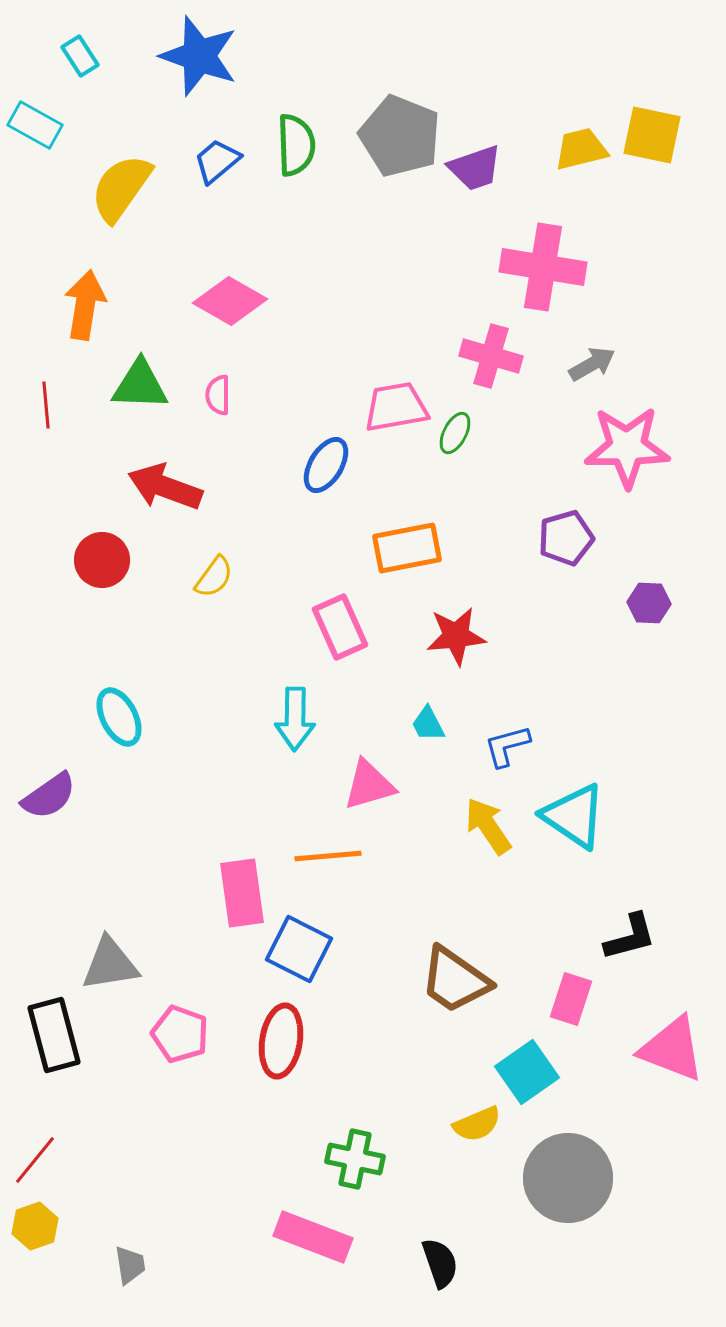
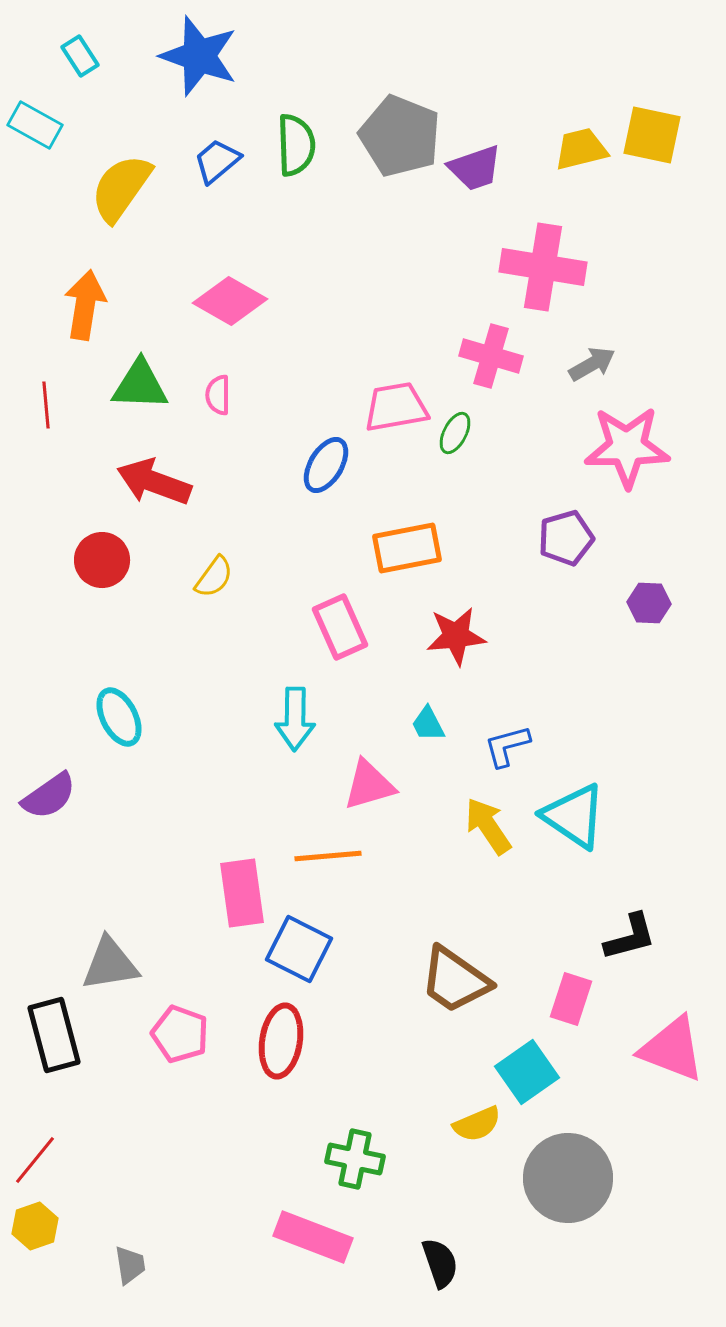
red arrow at (165, 487): moved 11 px left, 5 px up
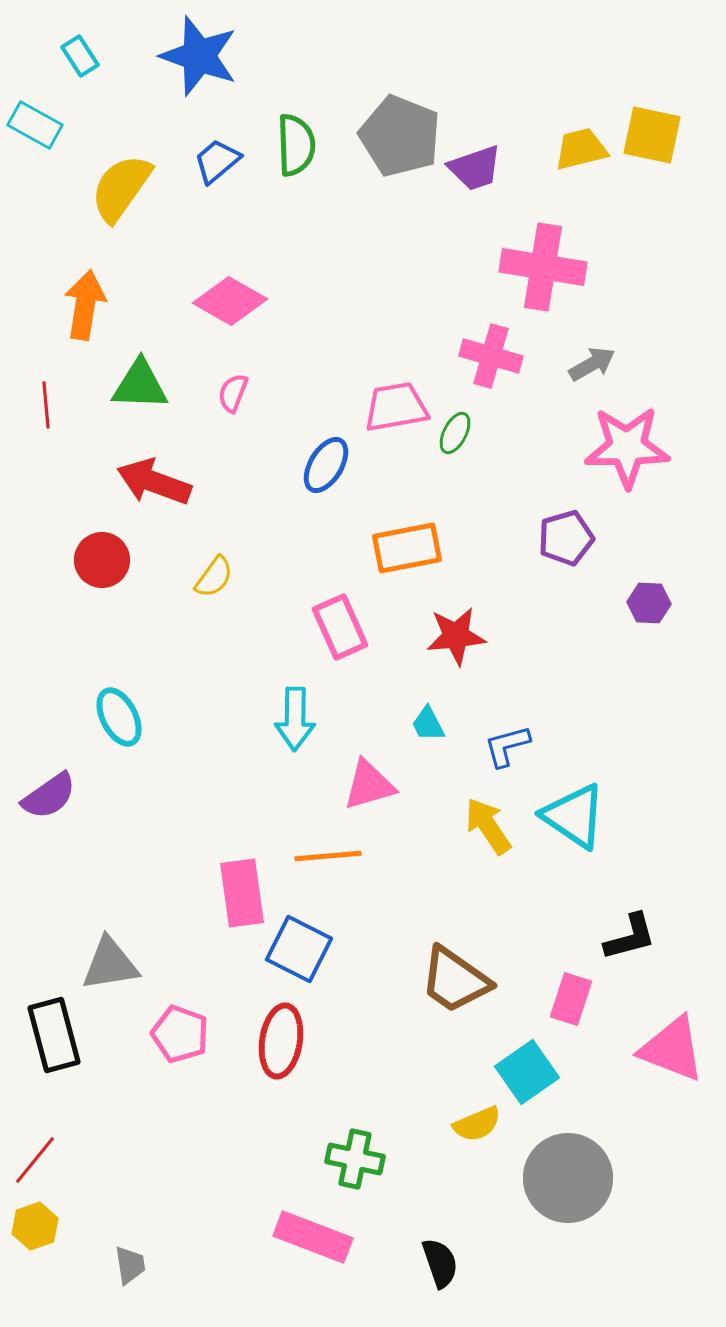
pink semicircle at (218, 395): moved 15 px right, 2 px up; rotated 21 degrees clockwise
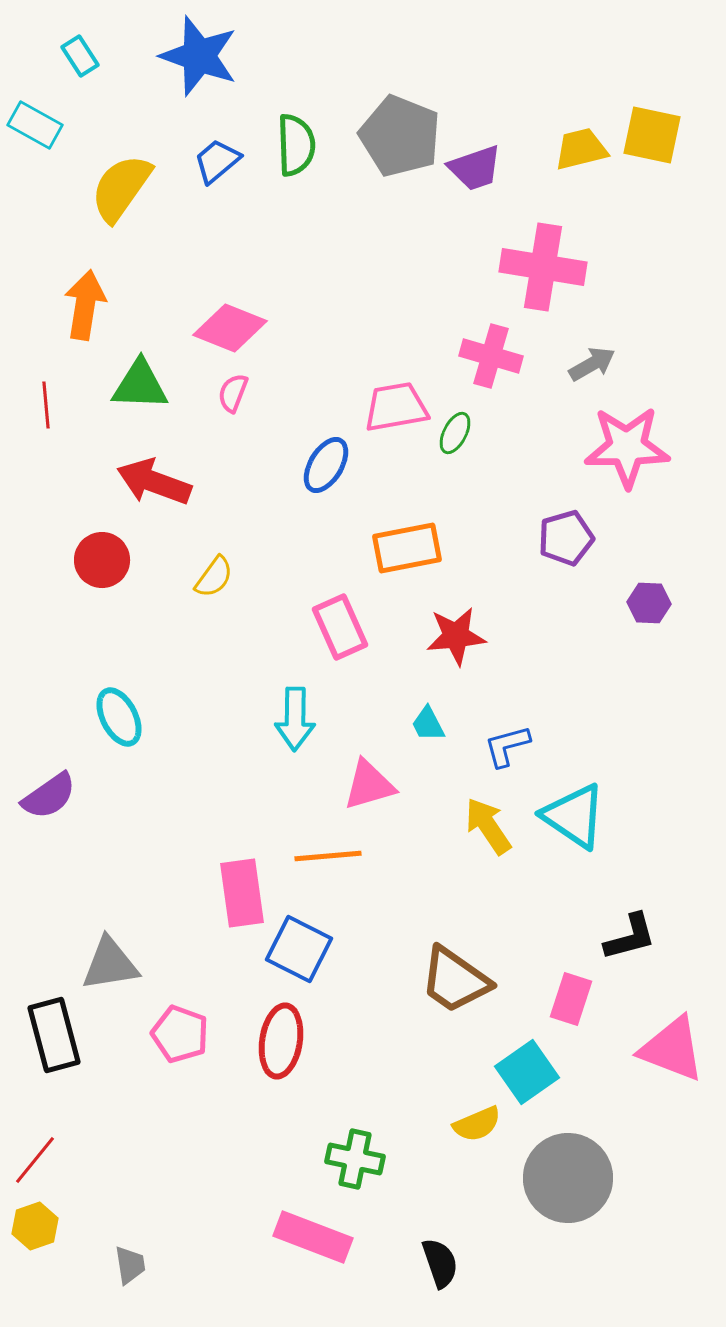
pink diamond at (230, 301): moved 27 px down; rotated 8 degrees counterclockwise
